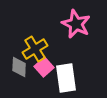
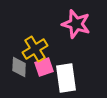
pink star: rotated 8 degrees counterclockwise
pink square: rotated 24 degrees clockwise
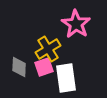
pink star: rotated 16 degrees clockwise
yellow cross: moved 13 px right
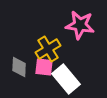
pink star: moved 4 px right, 1 px down; rotated 24 degrees counterclockwise
pink square: rotated 24 degrees clockwise
white rectangle: moved 1 px down; rotated 32 degrees counterclockwise
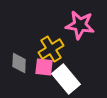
yellow cross: moved 3 px right
gray diamond: moved 4 px up
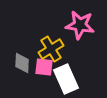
gray diamond: moved 3 px right
white rectangle: rotated 16 degrees clockwise
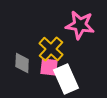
yellow cross: rotated 15 degrees counterclockwise
pink square: moved 5 px right
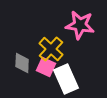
pink square: moved 3 px left; rotated 18 degrees clockwise
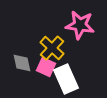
yellow cross: moved 1 px right, 1 px up
gray diamond: rotated 15 degrees counterclockwise
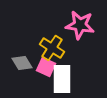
yellow cross: rotated 10 degrees counterclockwise
gray diamond: rotated 20 degrees counterclockwise
white rectangle: moved 4 px left; rotated 24 degrees clockwise
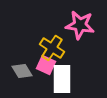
gray diamond: moved 8 px down
pink square: moved 2 px up
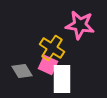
pink square: moved 2 px right
